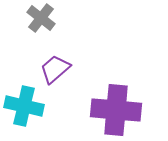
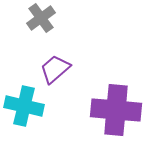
gray cross: rotated 16 degrees clockwise
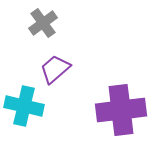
gray cross: moved 2 px right, 5 px down
purple cross: moved 5 px right; rotated 12 degrees counterclockwise
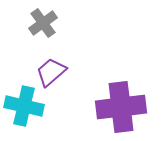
purple trapezoid: moved 4 px left, 3 px down
purple cross: moved 3 px up
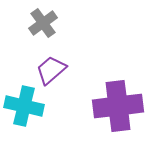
purple trapezoid: moved 2 px up
purple cross: moved 3 px left, 1 px up
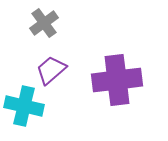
gray cross: moved 1 px right
purple cross: moved 1 px left, 26 px up
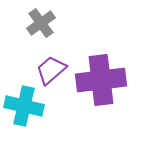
gray cross: moved 3 px left
purple cross: moved 16 px left
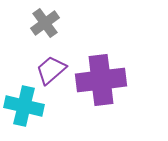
gray cross: moved 4 px right
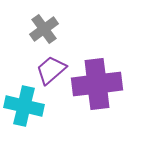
gray cross: moved 1 px left, 6 px down
purple cross: moved 4 px left, 4 px down
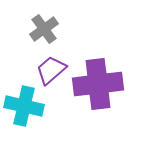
purple cross: moved 1 px right
